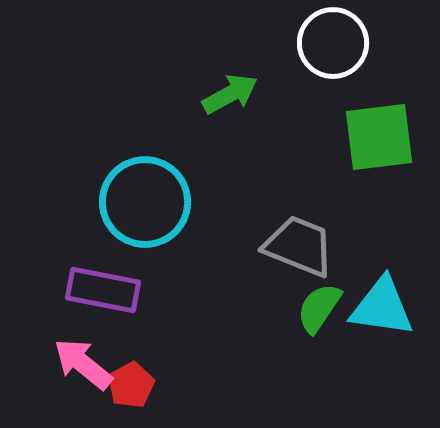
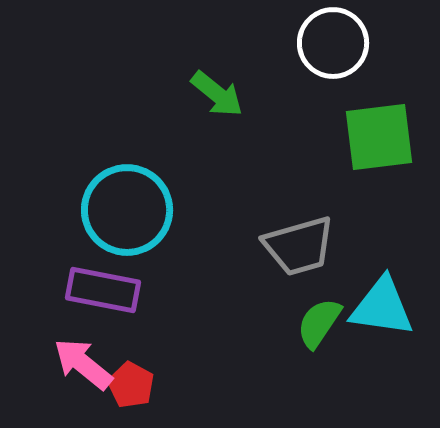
green arrow: moved 13 px left; rotated 68 degrees clockwise
cyan circle: moved 18 px left, 8 px down
gray trapezoid: rotated 142 degrees clockwise
green semicircle: moved 15 px down
red pentagon: rotated 15 degrees counterclockwise
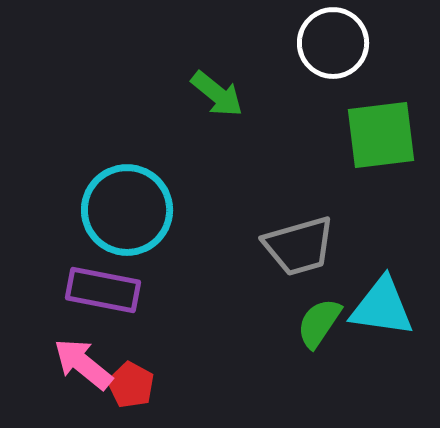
green square: moved 2 px right, 2 px up
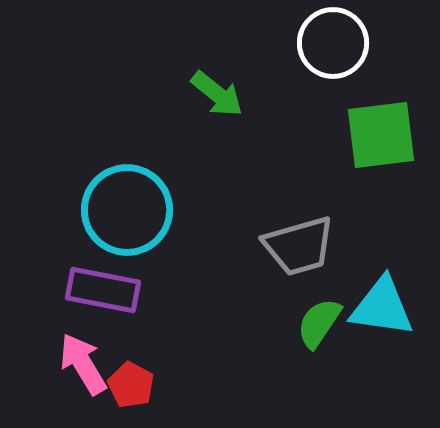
pink arrow: rotated 20 degrees clockwise
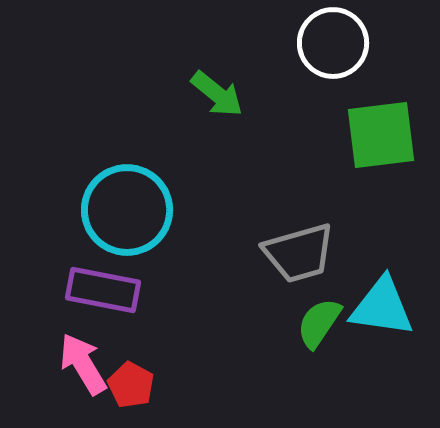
gray trapezoid: moved 7 px down
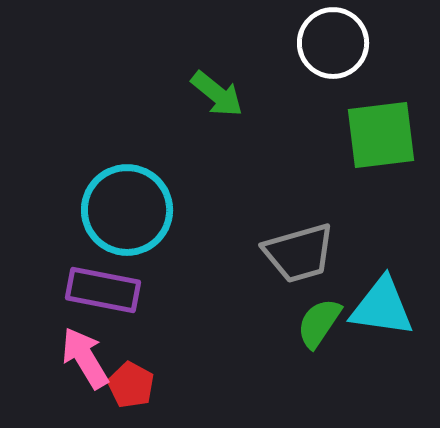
pink arrow: moved 2 px right, 6 px up
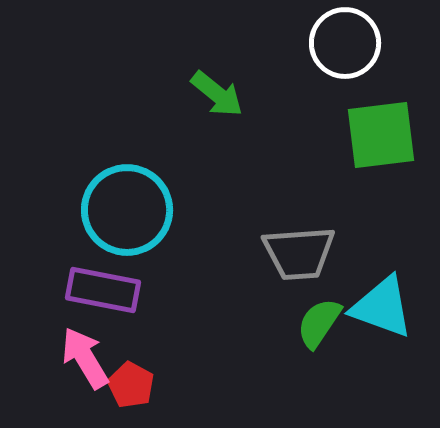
white circle: moved 12 px right
gray trapezoid: rotated 12 degrees clockwise
cyan triangle: rotated 12 degrees clockwise
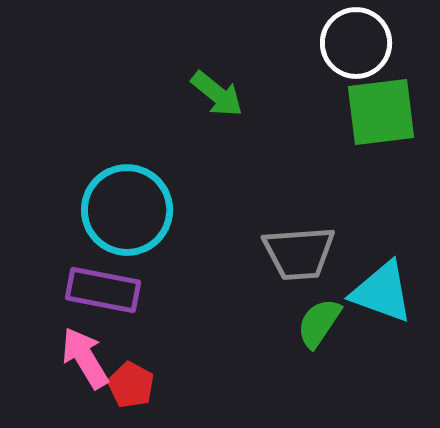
white circle: moved 11 px right
green square: moved 23 px up
cyan triangle: moved 15 px up
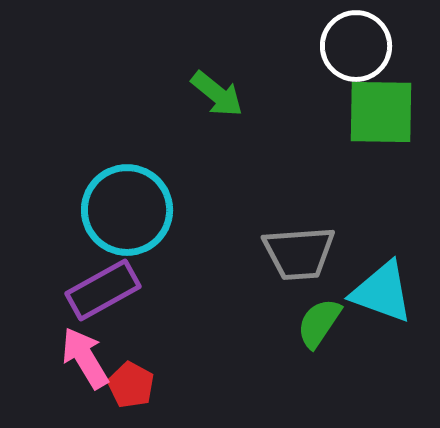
white circle: moved 3 px down
green square: rotated 8 degrees clockwise
purple rectangle: rotated 40 degrees counterclockwise
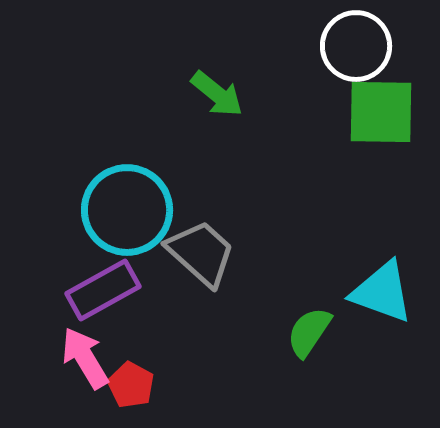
gray trapezoid: moved 98 px left; rotated 134 degrees counterclockwise
green semicircle: moved 10 px left, 9 px down
